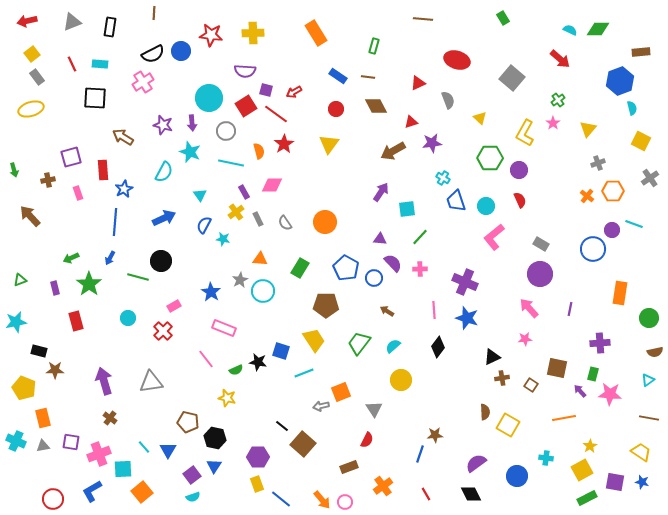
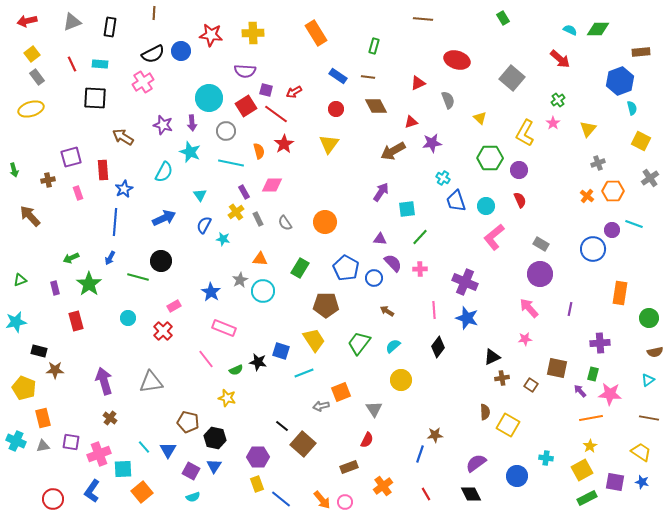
orange line at (564, 418): moved 27 px right
purple square at (192, 475): moved 1 px left, 4 px up; rotated 24 degrees counterclockwise
blue L-shape at (92, 491): rotated 25 degrees counterclockwise
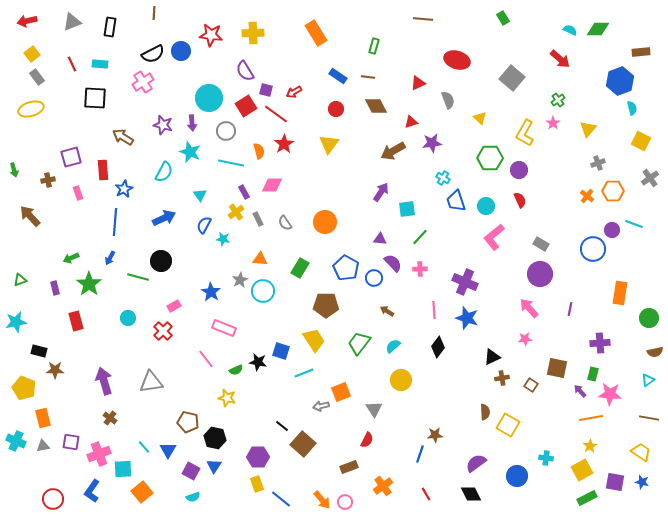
purple semicircle at (245, 71): rotated 55 degrees clockwise
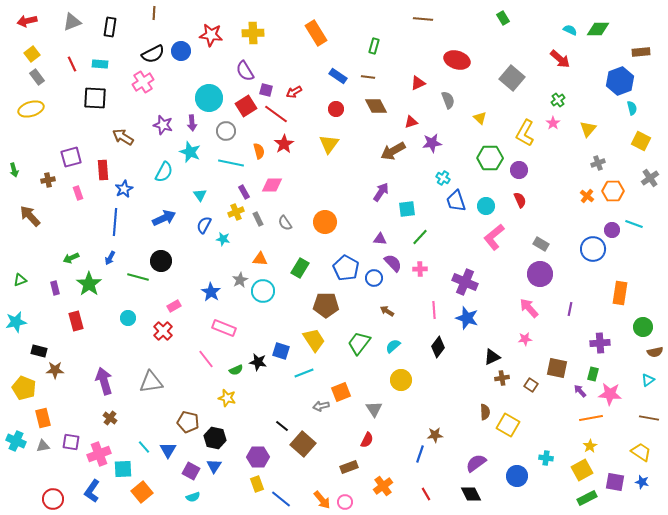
yellow cross at (236, 212): rotated 14 degrees clockwise
green circle at (649, 318): moved 6 px left, 9 px down
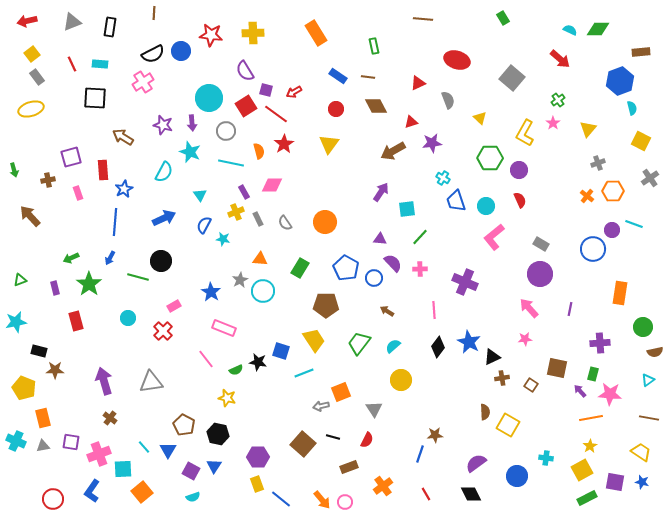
green rectangle at (374, 46): rotated 28 degrees counterclockwise
blue star at (467, 318): moved 2 px right, 24 px down; rotated 10 degrees clockwise
brown pentagon at (188, 422): moved 4 px left, 3 px down; rotated 15 degrees clockwise
black line at (282, 426): moved 51 px right, 11 px down; rotated 24 degrees counterclockwise
black hexagon at (215, 438): moved 3 px right, 4 px up
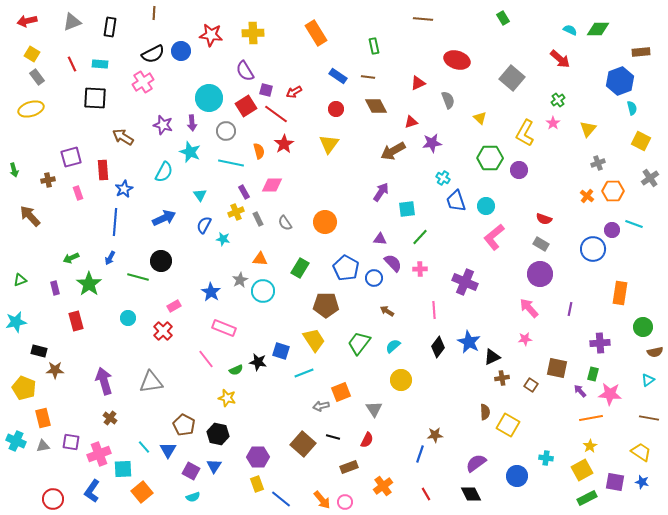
yellow square at (32, 54): rotated 21 degrees counterclockwise
red semicircle at (520, 200): moved 24 px right, 19 px down; rotated 133 degrees clockwise
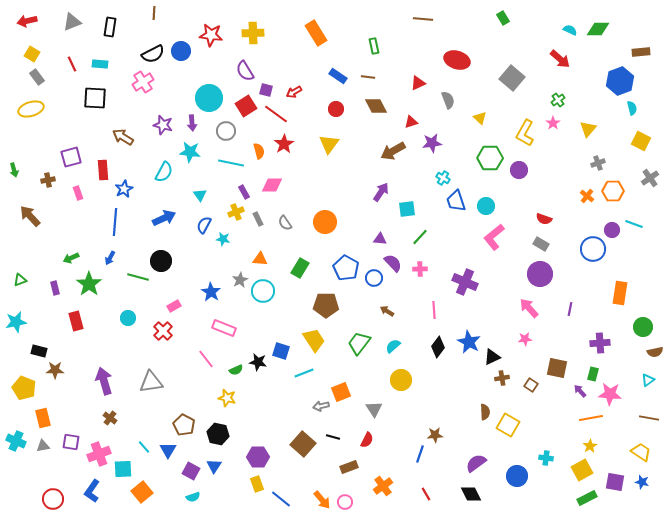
cyan star at (190, 152): rotated 15 degrees counterclockwise
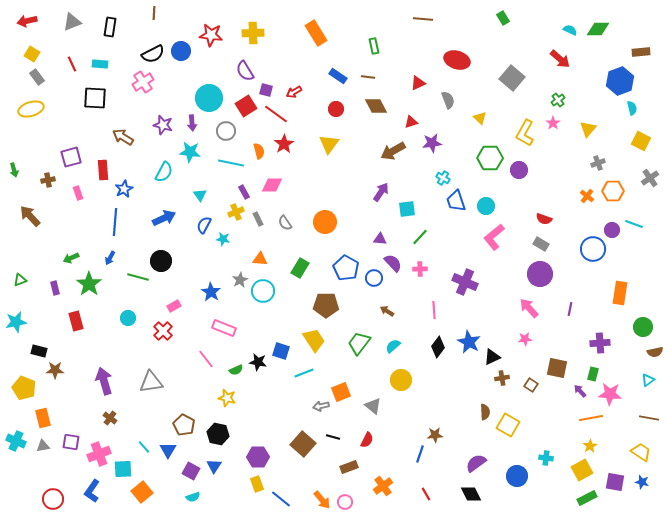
gray triangle at (374, 409): moved 1 px left, 3 px up; rotated 18 degrees counterclockwise
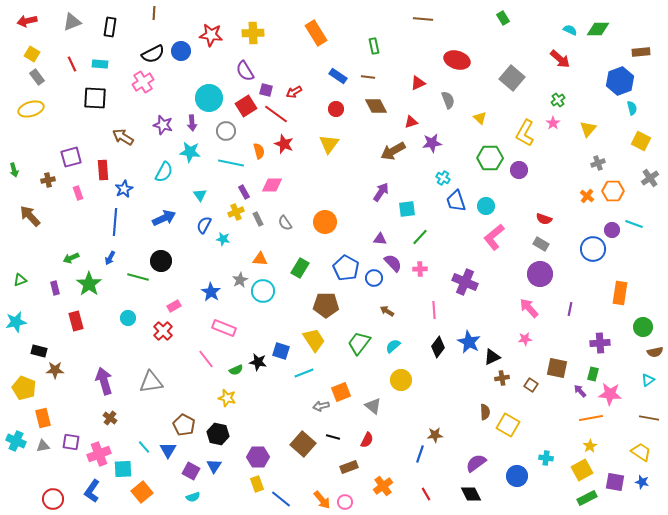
red star at (284, 144): rotated 18 degrees counterclockwise
